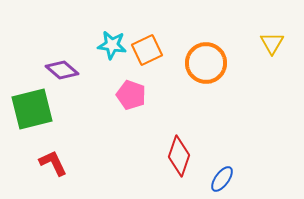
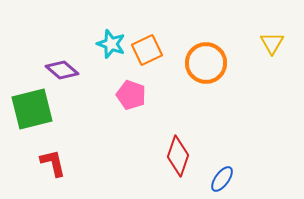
cyan star: moved 1 px left, 1 px up; rotated 12 degrees clockwise
red diamond: moved 1 px left
red L-shape: rotated 12 degrees clockwise
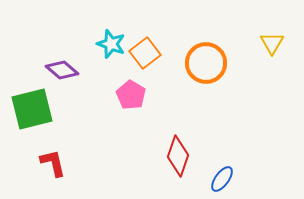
orange square: moved 2 px left, 3 px down; rotated 12 degrees counterclockwise
pink pentagon: rotated 12 degrees clockwise
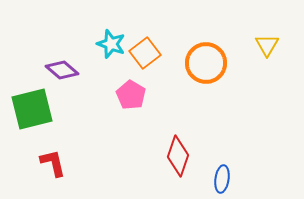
yellow triangle: moved 5 px left, 2 px down
blue ellipse: rotated 28 degrees counterclockwise
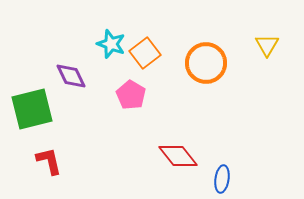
purple diamond: moved 9 px right, 6 px down; rotated 24 degrees clockwise
red diamond: rotated 57 degrees counterclockwise
red L-shape: moved 4 px left, 2 px up
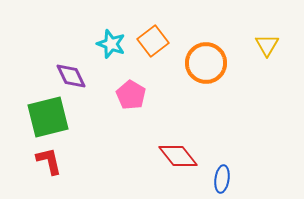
orange square: moved 8 px right, 12 px up
green square: moved 16 px right, 8 px down
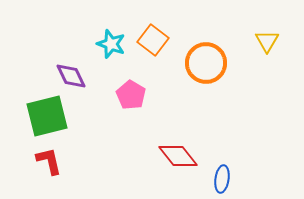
orange square: moved 1 px up; rotated 16 degrees counterclockwise
yellow triangle: moved 4 px up
green square: moved 1 px left, 1 px up
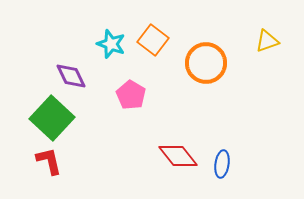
yellow triangle: rotated 40 degrees clockwise
green square: moved 5 px right, 2 px down; rotated 33 degrees counterclockwise
blue ellipse: moved 15 px up
